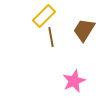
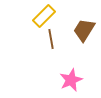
brown line: moved 2 px down
pink star: moved 3 px left, 1 px up
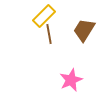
brown line: moved 2 px left, 5 px up
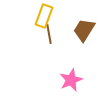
yellow rectangle: rotated 25 degrees counterclockwise
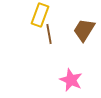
yellow rectangle: moved 4 px left, 1 px up
pink star: rotated 25 degrees counterclockwise
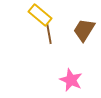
yellow rectangle: rotated 70 degrees counterclockwise
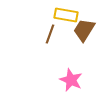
yellow rectangle: moved 26 px right; rotated 30 degrees counterclockwise
brown line: moved 1 px right; rotated 30 degrees clockwise
